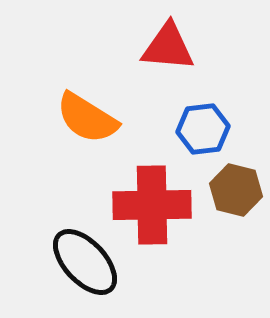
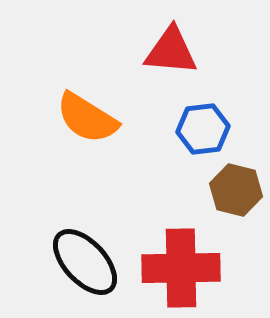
red triangle: moved 3 px right, 4 px down
red cross: moved 29 px right, 63 px down
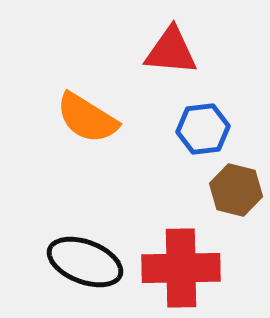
black ellipse: rotated 26 degrees counterclockwise
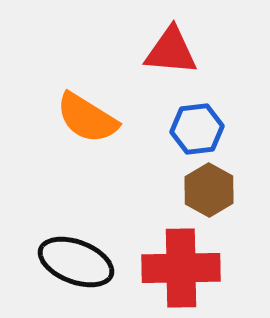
blue hexagon: moved 6 px left
brown hexagon: moved 27 px left; rotated 15 degrees clockwise
black ellipse: moved 9 px left
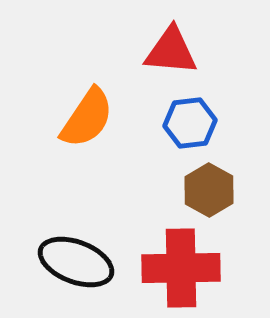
orange semicircle: rotated 88 degrees counterclockwise
blue hexagon: moved 7 px left, 6 px up
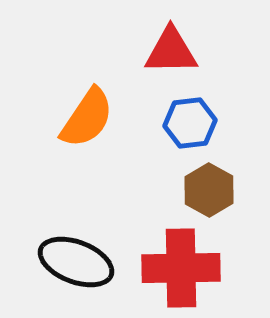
red triangle: rotated 6 degrees counterclockwise
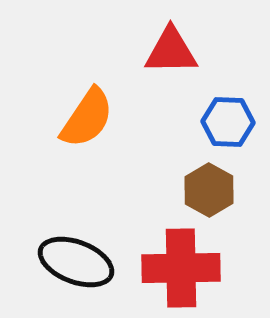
blue hexagon: moved 38 px right, 1 px up; rotated 9 degrees clockwise
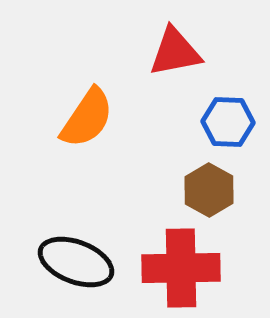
red triangle: moved 4 px right, 1 px down; rotated 10 degrees counterclockwise
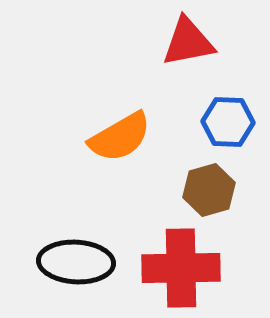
red triangle: moved 13 px right, 10 px up
orange semicircle: moved 33 px right, 19 px down; rotated 26 degrees clockwise
brown hexagon: rotated 15 degrees clockwise
black ellipse: rotated 18 degrees counterclockwise
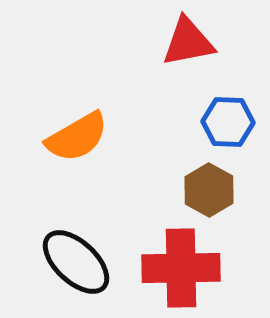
orange semicircle: moved 43 px left
brown hexagon: rotated 15 degrees counterclockwise
black ellipse: rotated 40 degrees clockwise
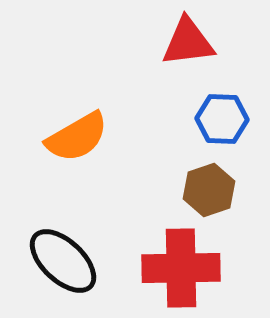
red triangle: rotated 4 degrees clockwise
blue hexagon: moved 6 px left, 3 px up
brown hexagon: rotated 12 degrees clockwise
black ellipse: moved 13 px left, 1 px up
